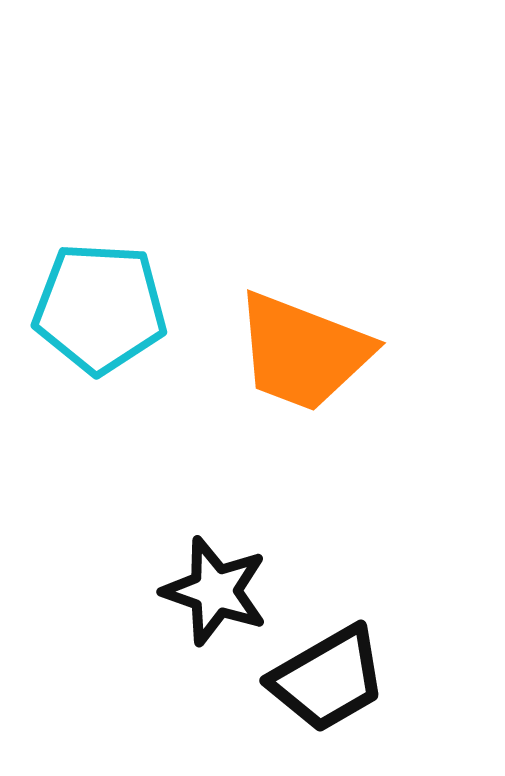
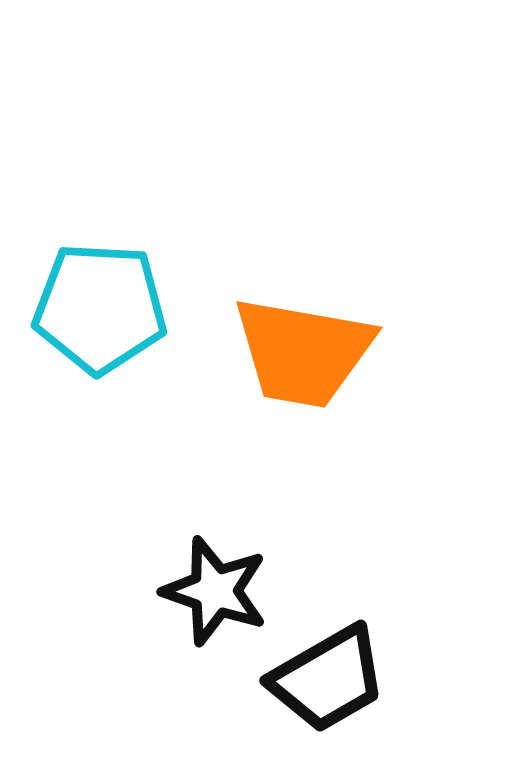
orange trapezoid: rotated 11 degrees counterclockwise
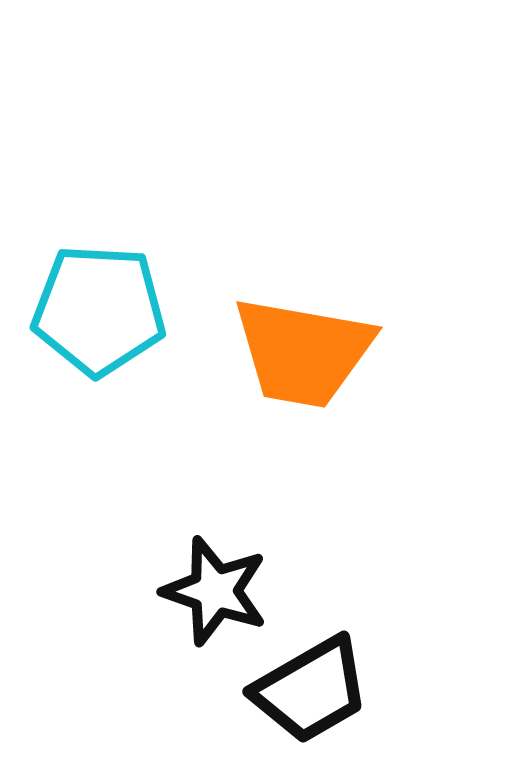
cyan pentagon: moved 1 px left, 2 px down
black trapezoid: moved 17 px left, 11 px down
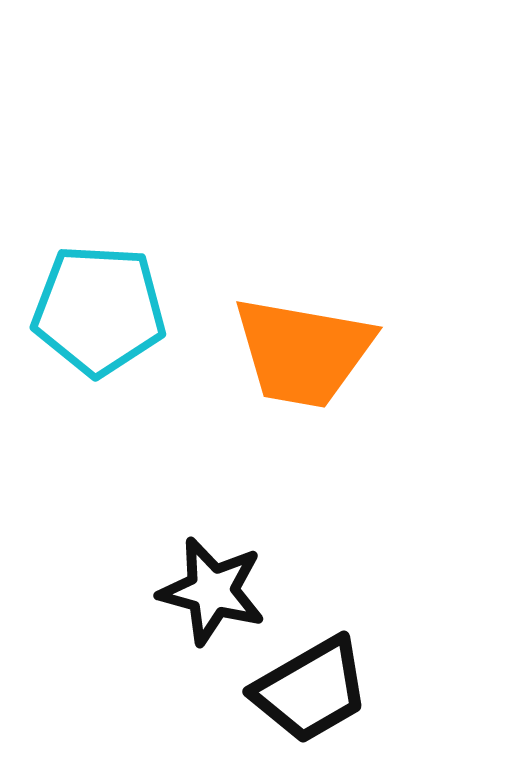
black star: moved 3 px left; rotated 4 degrees counterclockwise
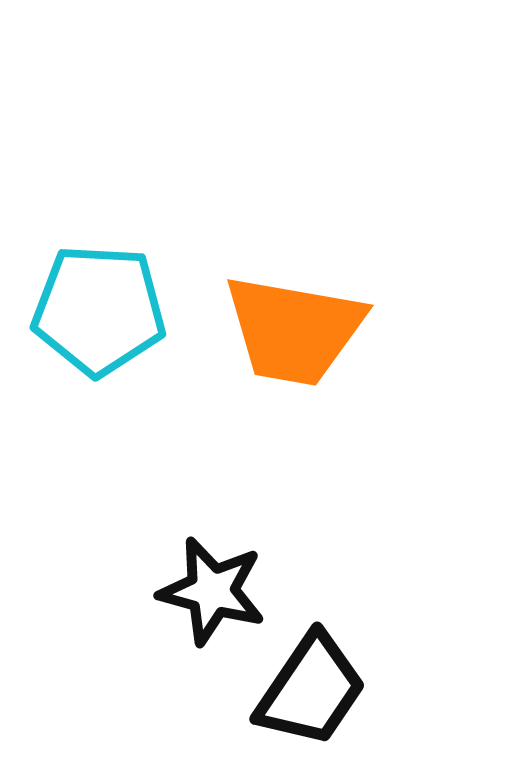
orange trapezoid: moved 9 px left, 22 px up
black trapezoid: rotated 26 degrees counterclockwise
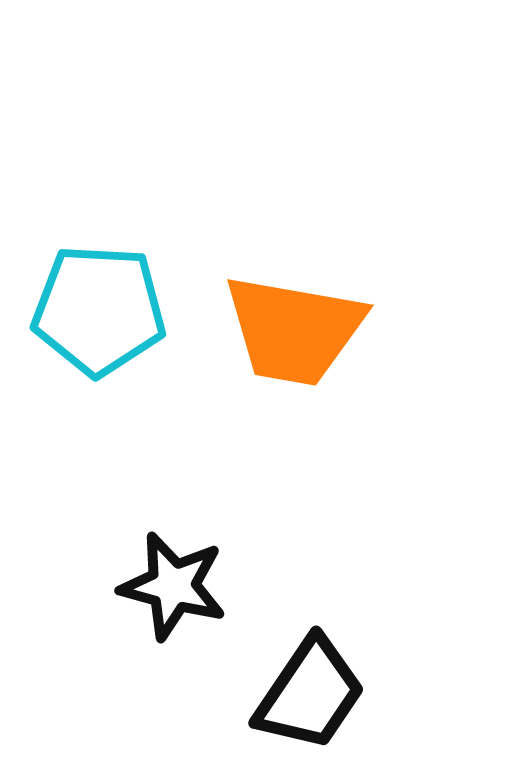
black star: moved 39 px left, 5 px up
black trapezoid: moved 1 px left, 4 px down
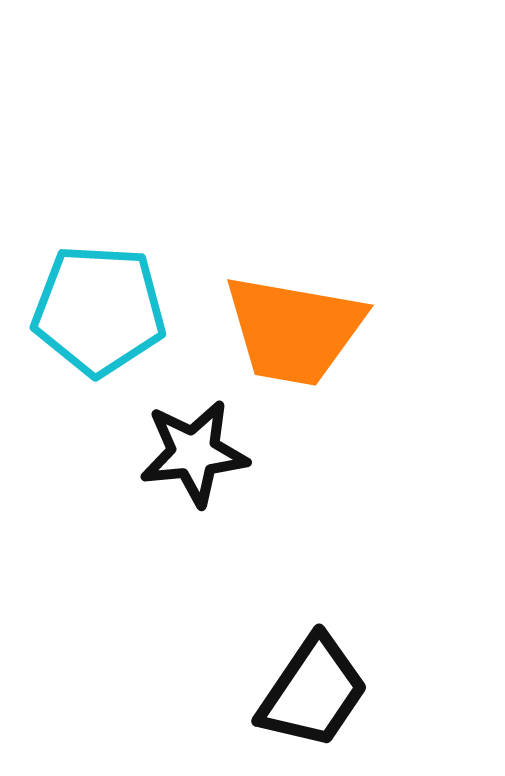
black star: moved 21 px right, 133 px up; rotated 21 degrees counterclockwise
black trapezoid: moved 3 px right, 2 px up
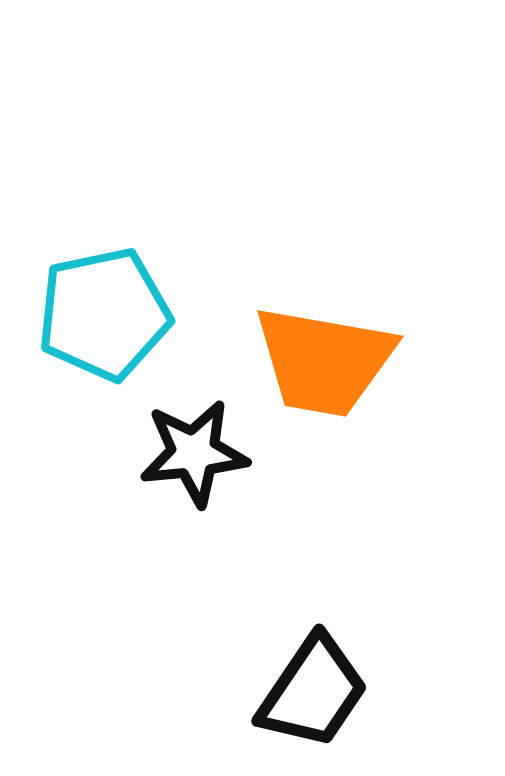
cyan pentagon: moved 5 px right, 4 px down; rotated 15 degrees counterclockwise
orange trapezoid: moved 30 px right, 31 px down
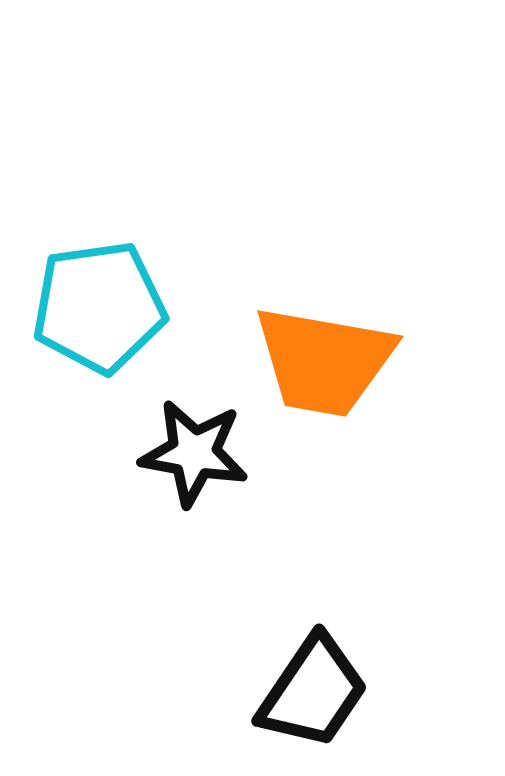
cyan pentagon: moved 5 px left, 7 px up; rotated 4 degrees clockwise
black star: rotated 16 degrees clockwise
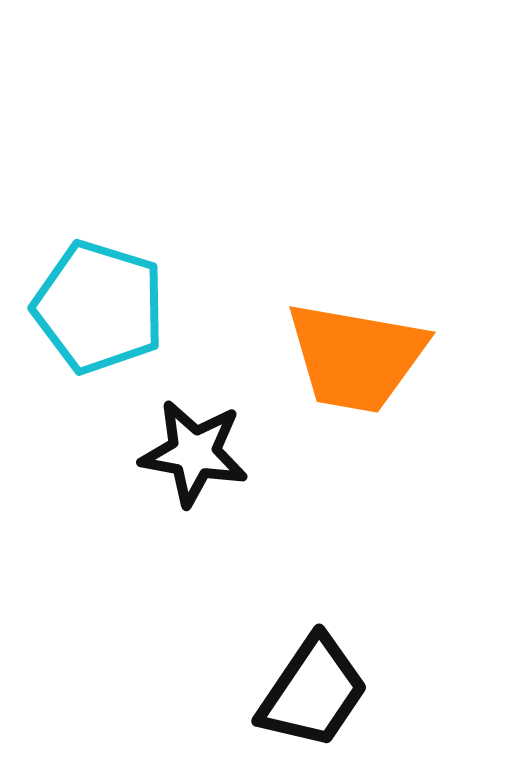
cyan pentagon: rotated 25 degrees clockwise
orange trapezoid: moved 32 px right, 4 px up
